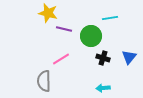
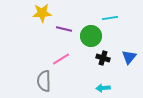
yellow star: moved 6 px left; rotated 18 degrees counterclockwise
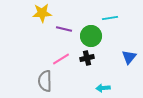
black cross: moved 16 px left; rotated 32 degrees counterclockwise
gray semicircle: moved 1 px right
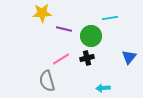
gray semicircle: moved 2 px right; rotated 15 degrees counterclockwise
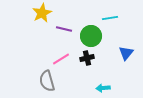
yellow star: rotated 24 degrees counterclockwise
blue triangle: moved 3 px left, 4 px up
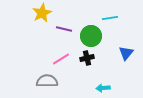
gray semicircle: rotated 105 degrees clockwise
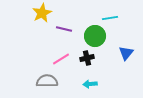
green circle: moved 4 px right
cyan arrow: moved 13 px left, 4 px up
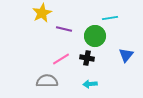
blue triangle: moved 2 px down
black cross: rotated 24 degrees clockwise
